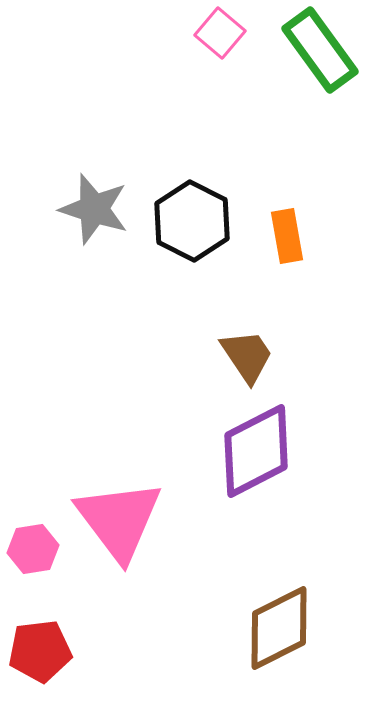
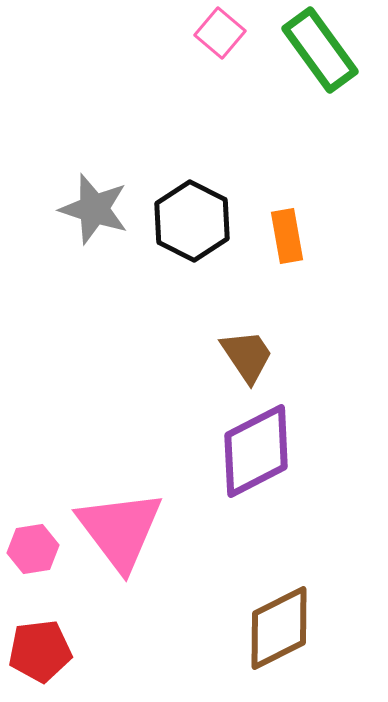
pink triangle: moved 1 px right, 10 px down
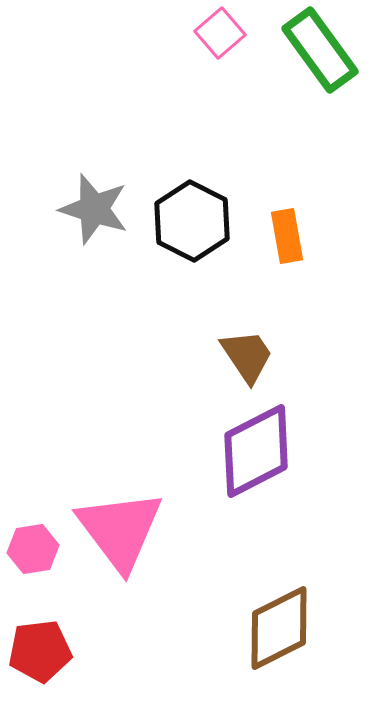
pink square: rotated 9 degrees clockwise
